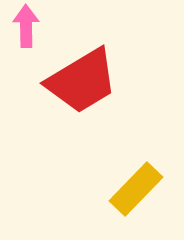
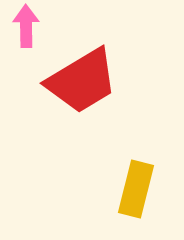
yellow rectangle: rotated 30 degrees counterclockwise
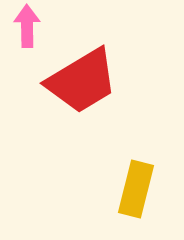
pink arrow: moved 1 px right
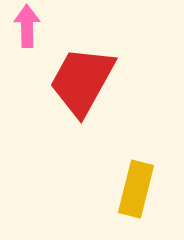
red trapezoid: rotated 150 degrees clockwise
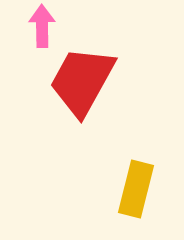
pink arrow: moved 15 px right
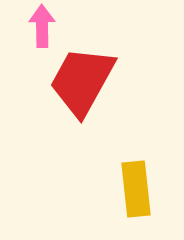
yellow rectangle: rotated 20 degrees counterclockwise
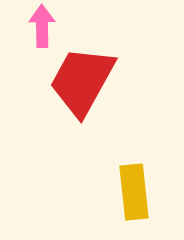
yellow rectangle: moved 2 px left, 3 px down
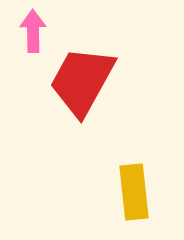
pink arrow: moved 9 px left, 5 px down
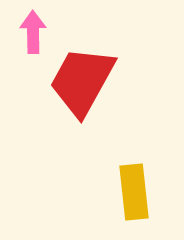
pink arrow: moved 1 px down
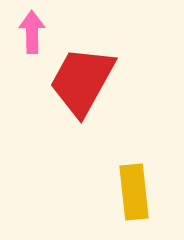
pink arrow: moved 1 px left
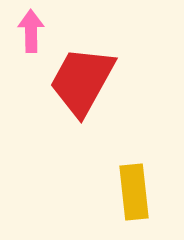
pink arrow: moved 1 px left, 1 px up
